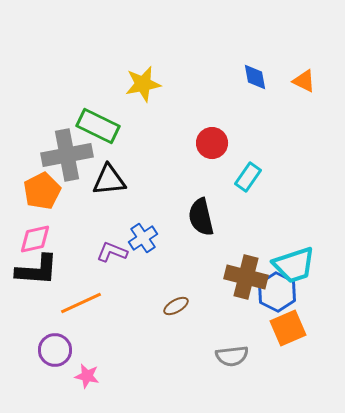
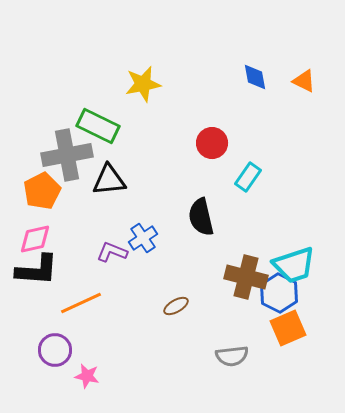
blue hexagon: moved 2 px right, 1 px down
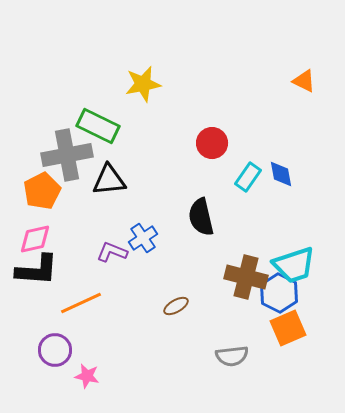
blue diamond: moved 26 px right, 97 px down
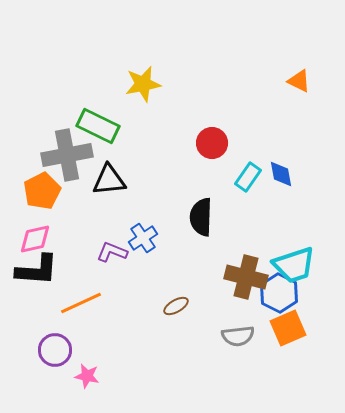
orange triangle: moved 5 px left
black semicircle: rotated 15 degrees clockwise
gray semicircle: moved 6 px right, 20 px up
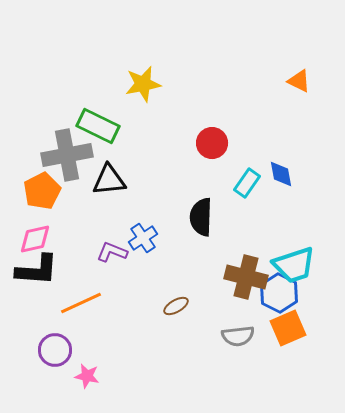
cyan rectangle: moved 1 px left, 6 px down
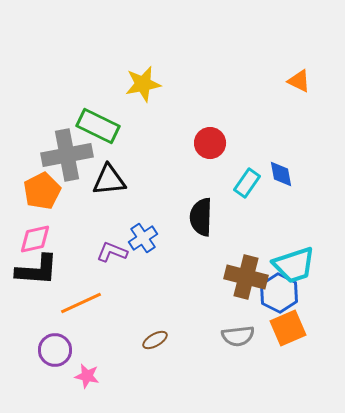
red circle: moved 2 px left
brown ellipse: moved 21 px left, 34 px down
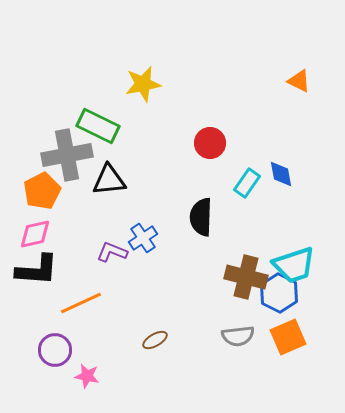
pink diamond: moved 5 px up
orange square: moved 9 px down
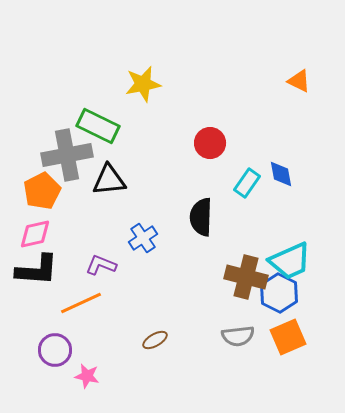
purple L-shape: moved 11 px left, 13 px down
cyan trapezoid: moved 4 px left, 4 px up; rotated 6 degrees counterclockwise
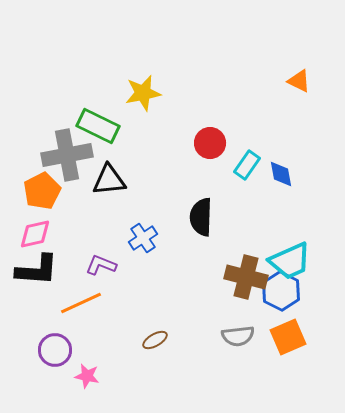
yellow star: moved 9 px down
cyan rectangle: moved 18 px up
blue hexagon: moved 2 px right, 2 px up
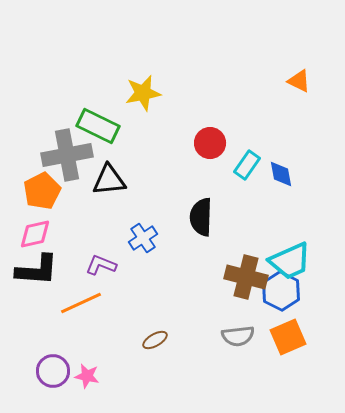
purple circle: moved 2 px left, 21 px down
